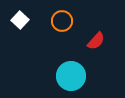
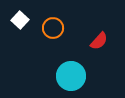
orange circle: moved 9 px left, 7 px down
red semicircle: moved 3 px right
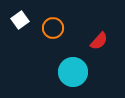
white square: rotated 12 degrees clockwise
cyan circle: moved 2 px right, 4 px up
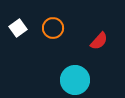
white square: moved 2 px left, 8 px down
cyan circle: moved 2 px right, 8 px down
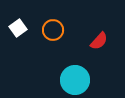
orange circle: moved 2 px down
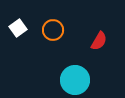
red semicircle: rotated 12 degrees counterclockwise
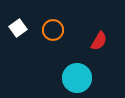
cyan circle: moved 2 px right, 2 px up
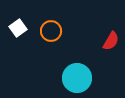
orange circle: moved 2 px left, 1 px down
red semicircle: moved 12 px right
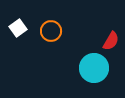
cyan circle: moved 17 px right, 10 px up
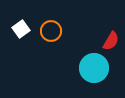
white square: moved 3 px right, 1 px down
